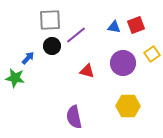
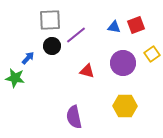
yellow hexagon: moved 3 px left
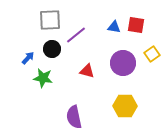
red square: rotated 30 degrees clockwise
black circle: moved 3 px down
green star: moved 28 px right
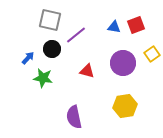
gray square: rotated 15 degrees clockwise
red square: rotated 30 degrees counterclockwise
yellow hexagon: rotated 10 degrees counterclockwise
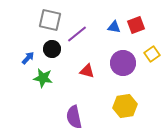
purple line: moved 1 px right, 1 px up
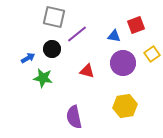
gray square: moved 4 px right, 3 px up
blue triangle: moved 9 px down
blue arrow: rotated 16 degrees clockwise
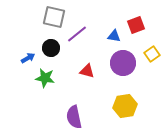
black circle: moved 1 px left, 1 px up
green star: moved 2 px right
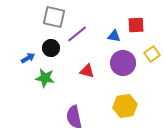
red square: rotated 18 degrees clockwise
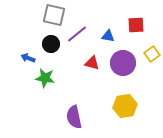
gray square: moved 2 px up
blue triangle: moved 6 px left
black circle: moved 4 px up
blue arrow: rotated 128 degrees counterclockwise
red triangle: moved 5 px right, 8 px up
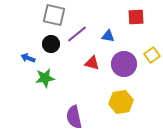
red square: moved 8 px up
yellow square: moved 1 px down
purple circle: moved 1 px right, 1 px down
green star: rotated 18 degrees counterclockwise
yellow hexagon: moved 4 px left, 4 px up
